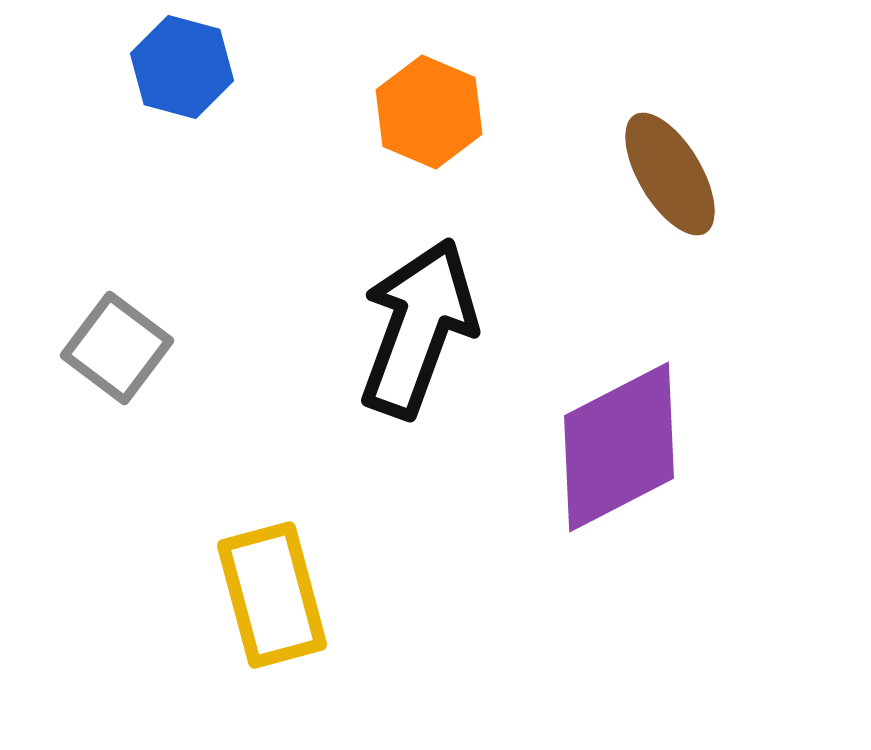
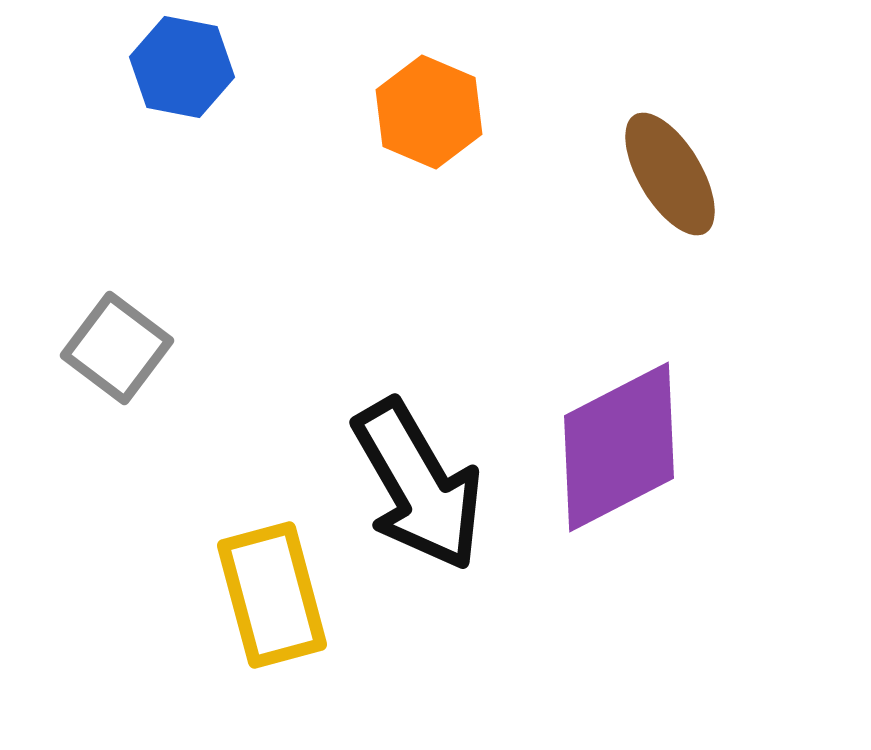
blue hexagon: rotated 4 degrees counterclockwise
black arrow: moved 157 px down; rotated 130 degrees clockwise
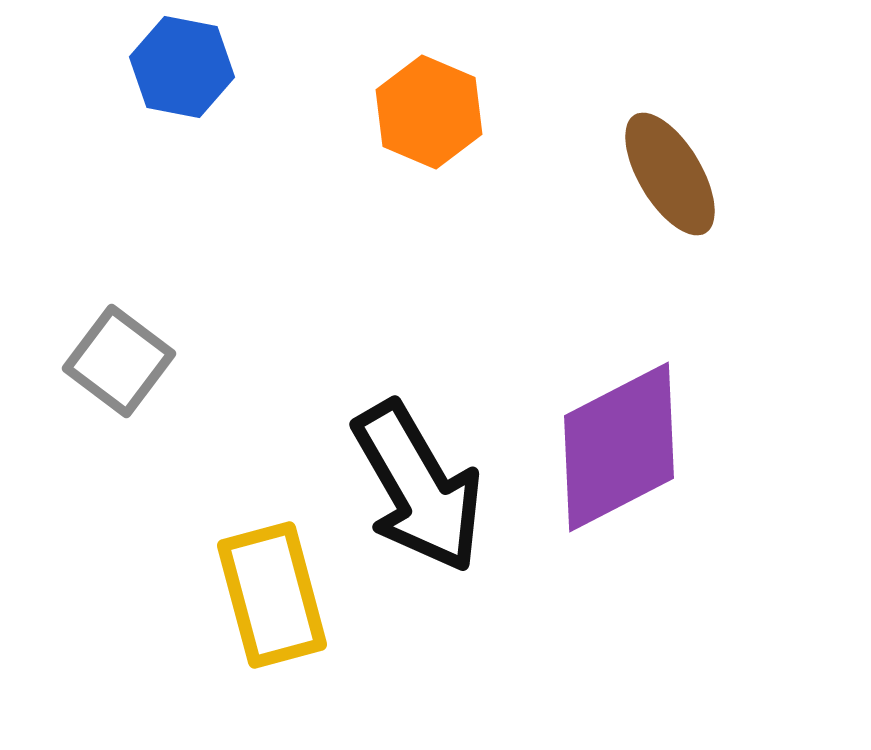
gray square: moved 2 px right, 13 px down
black arrow: moved 2 px down
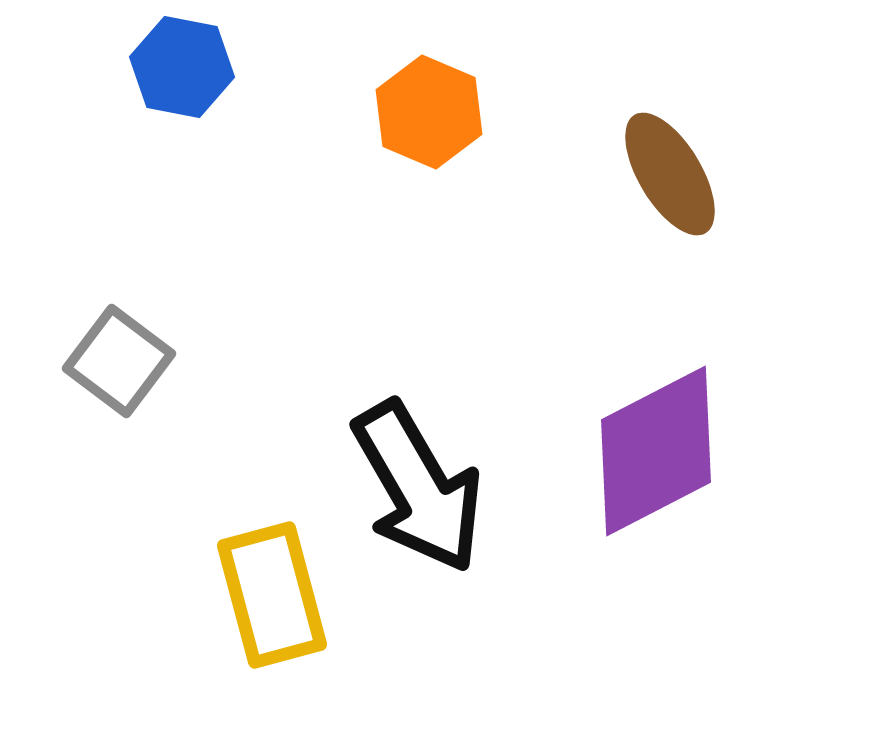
purple diamond: moved 37 px right, 4 px down
